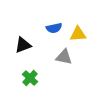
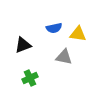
yellow triangle: rotated 12 degrees clockwise
green cross: rotated 21 degrees clockwise
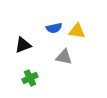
yellow triangle: moved 1 px left, 3 px up
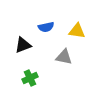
blue semicircle: moved 8 px left, 1 px up
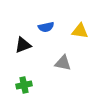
yellow triangle: moved 3 px right
gray triangle: moved 1 px left, 6 px down
green cross: moved 6 px left, 7 px down; rotated 14 degrees clockwise
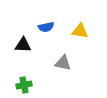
black triangle: rotated 24 degrees clockwise
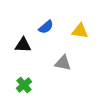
blue semicircle: rotated 28 degrees counterclockwise
green cross: rotated 28 degrees counterclockwise
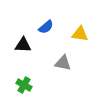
yellow triangle: moved 3 px down
green cross: rotated 21 degrees counterclockwise
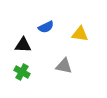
blue semicircle: rotated 14 degrees clockwise
gray triangle: moved 1 px right, 3 px down
green cross: moved 2 px left, 13 px up
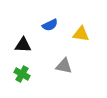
blue semicircle: moved 4 px right, 2 px up
yellow triangle: moved 1 px right
green cross: moved 2 px down
